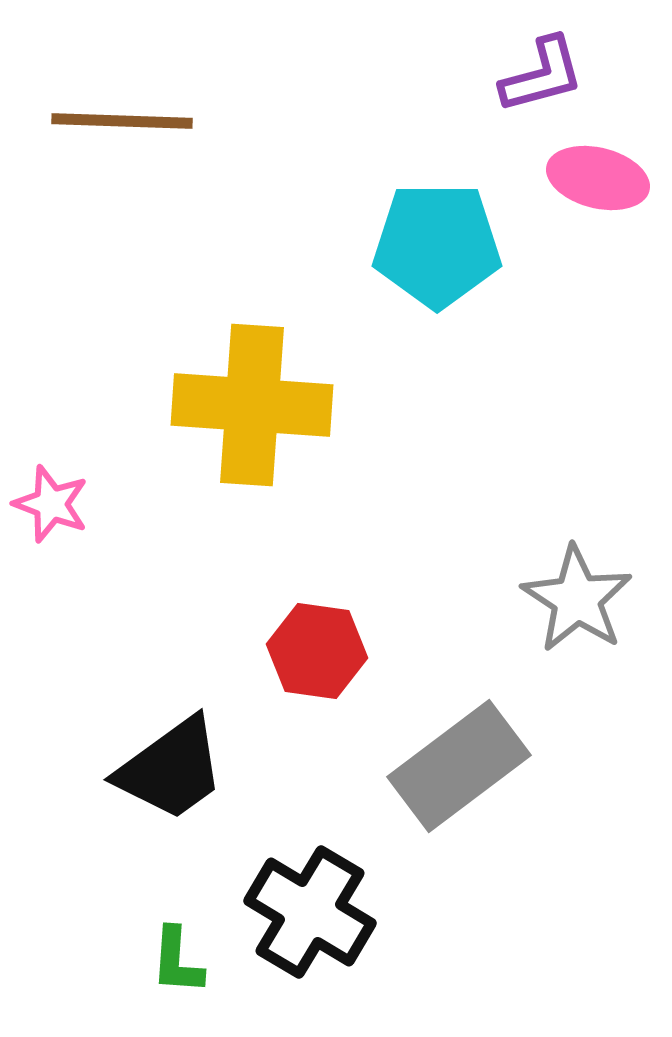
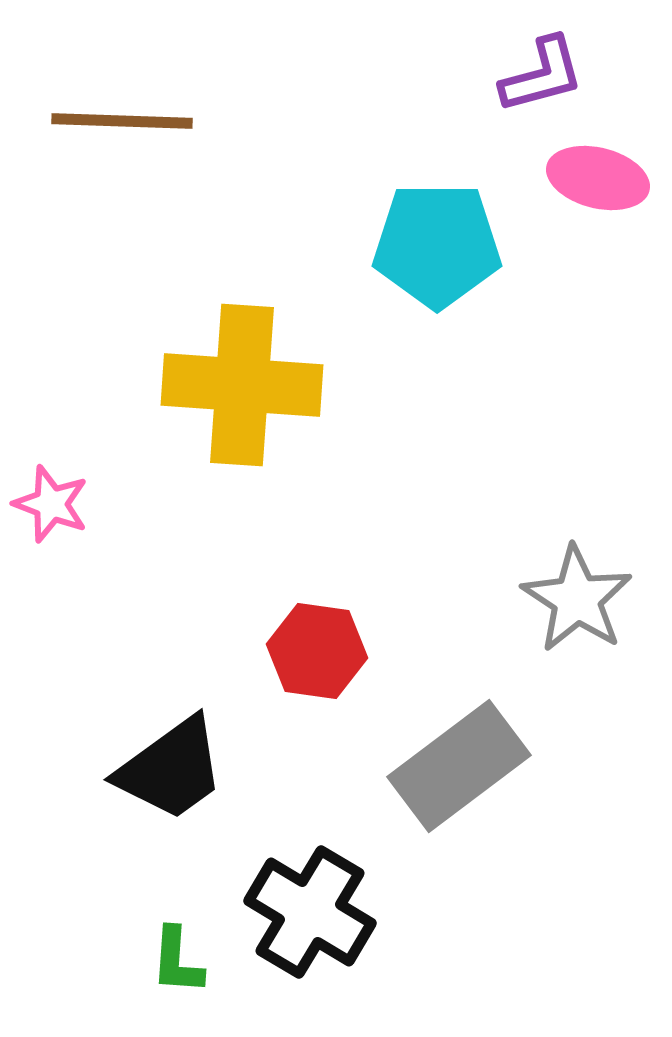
yellow cross: moved 10 px left, 20 px up
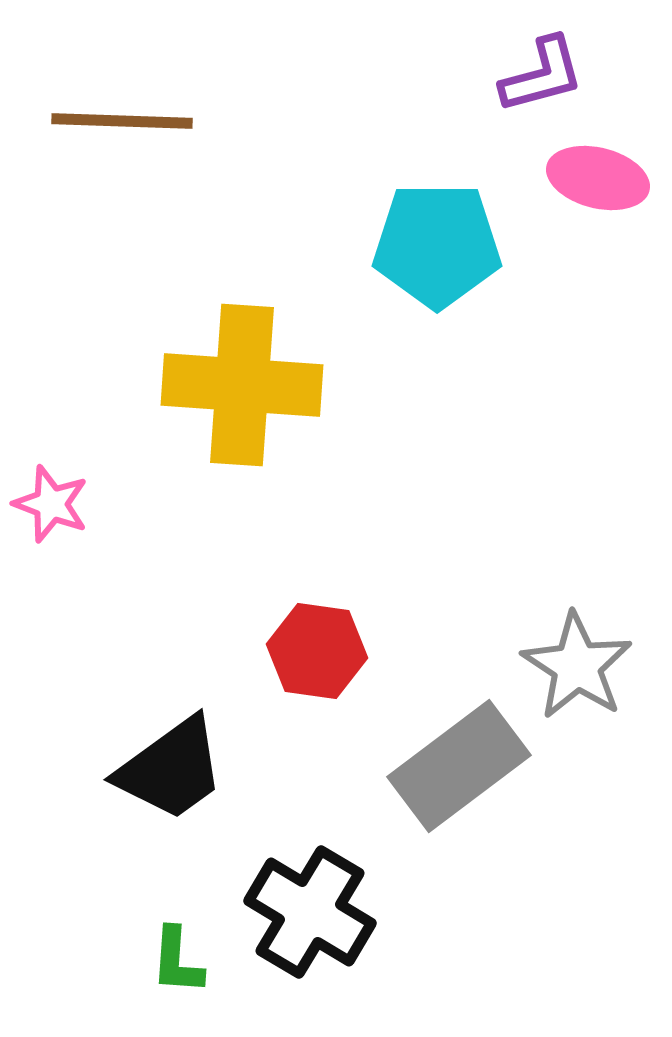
gray star: moved 67 px down
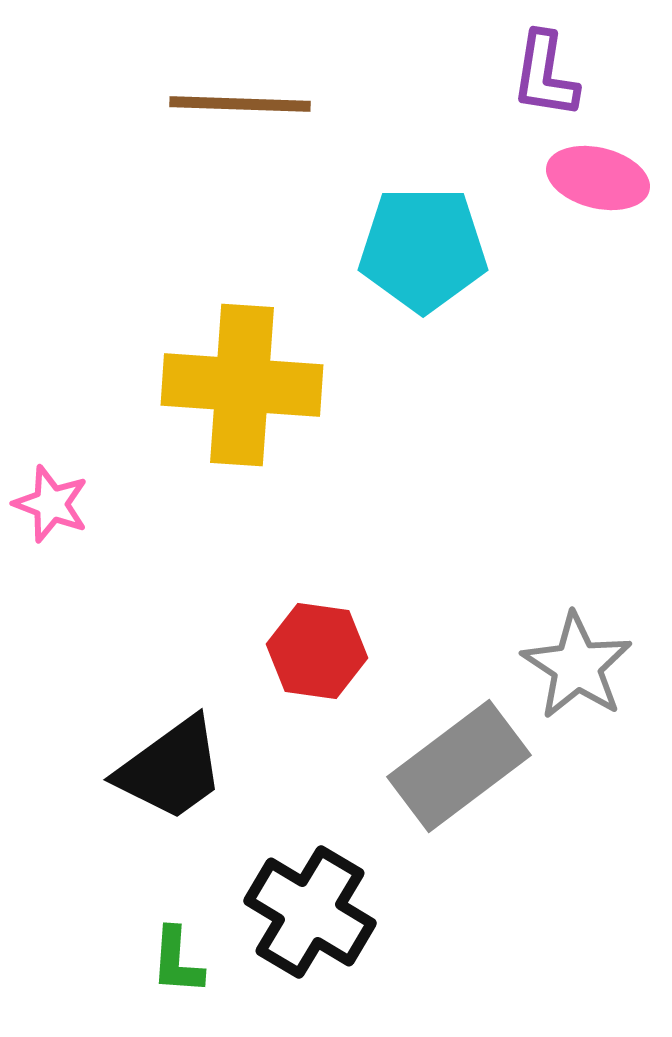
purple L-shape: moved 3 px right; rotated 114 degrees clockwise
brown line: moved 118 px right, 17 px up
cyan pentagon: moved 14 px left, 4 px down
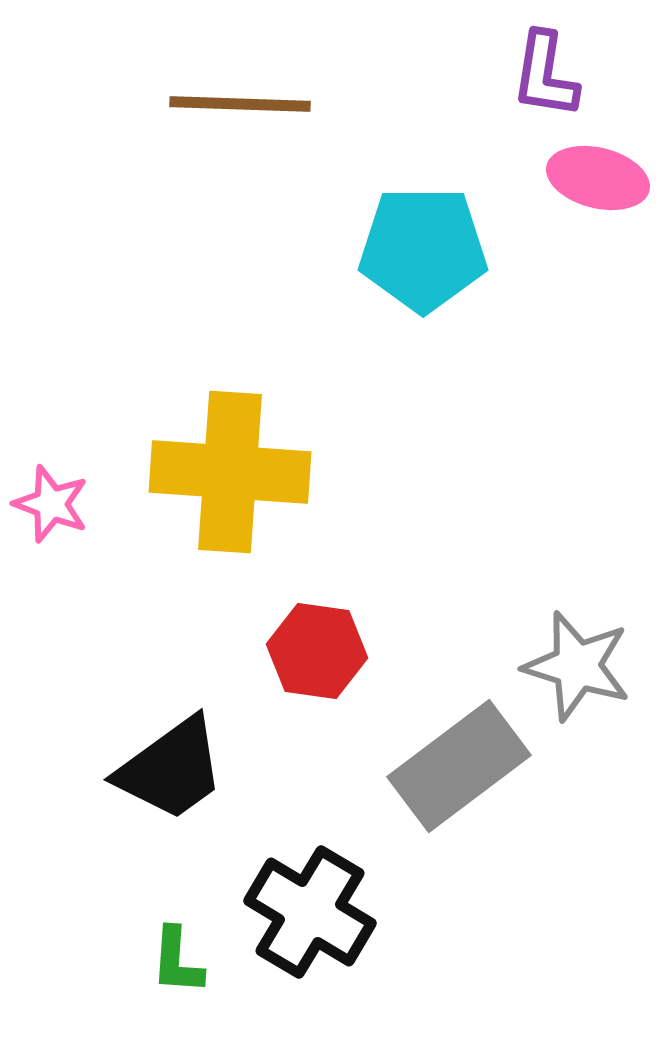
yellow cross: moved 12 px left, 87 px down
gray star: rotated 16 degrees counterclockwise
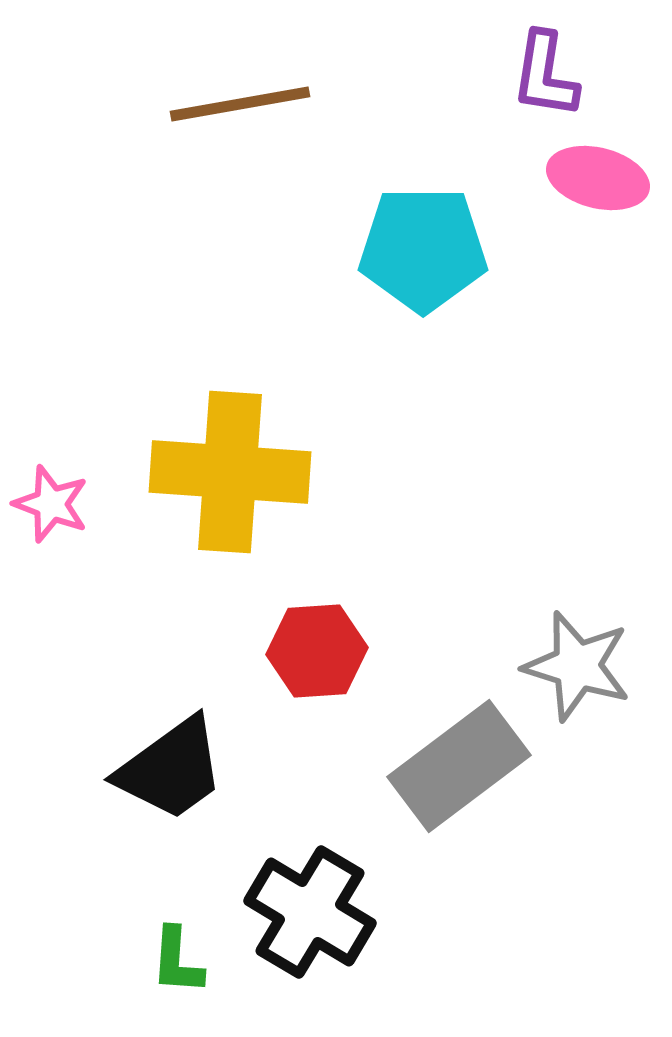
brown line: rotated 12 degrees counterclockwise
red hexagon: rotated 12 degrees counterclockwise
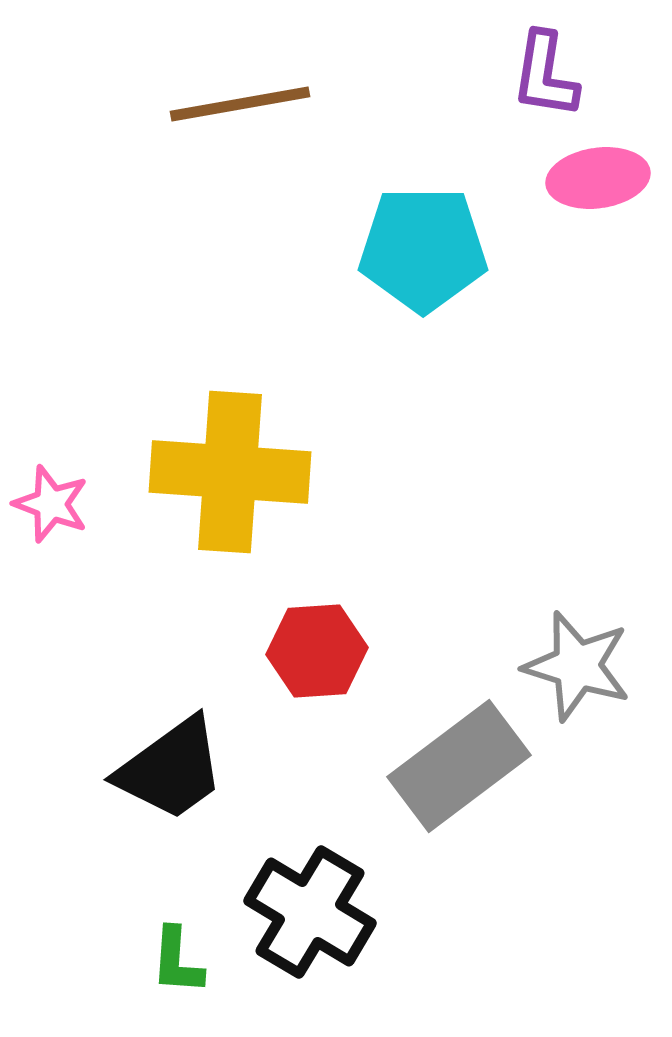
pink ellipse: rotated 22 degrees counterclockwise
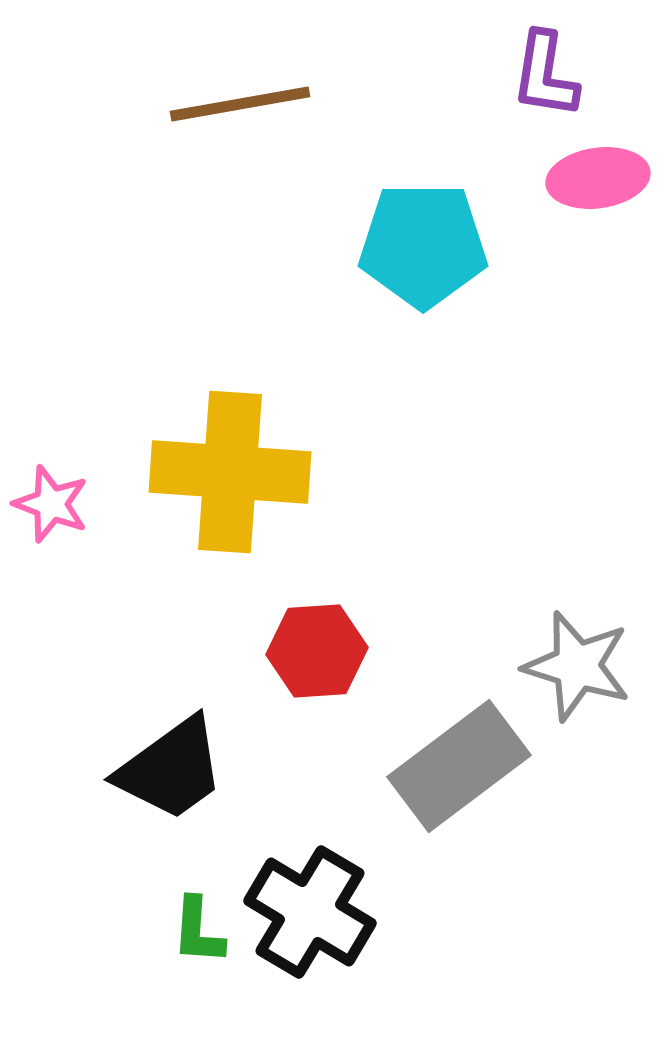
cyan pentagon: moved 4 px up
green L-shape: moved 21 px right, 30 px up
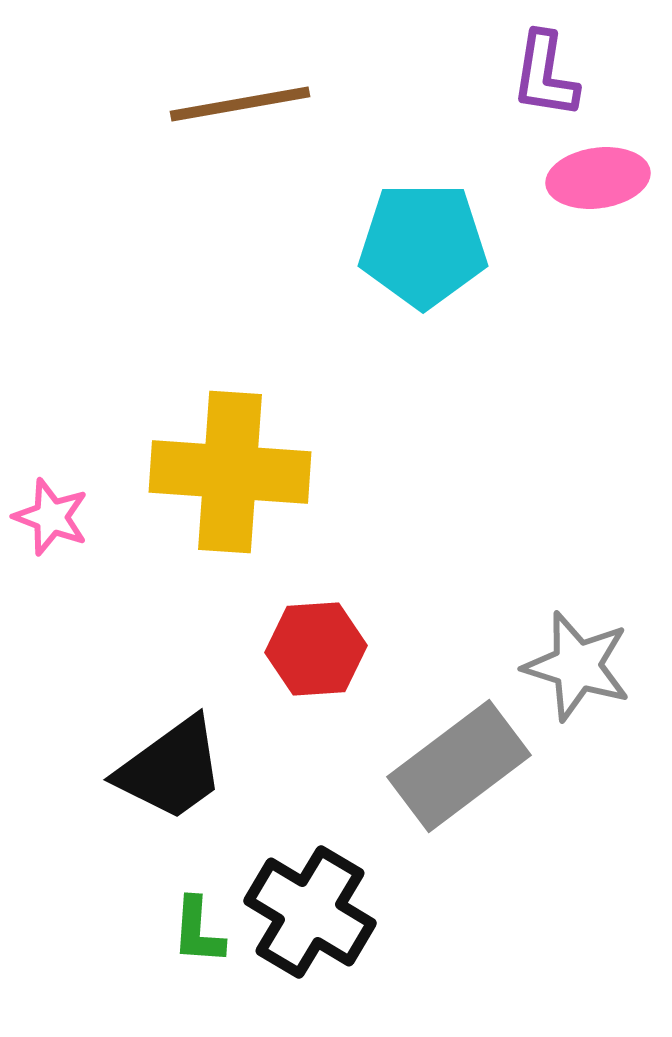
pink star: moved 13 px down
red hexagon: moved 1 px left, 2 px up
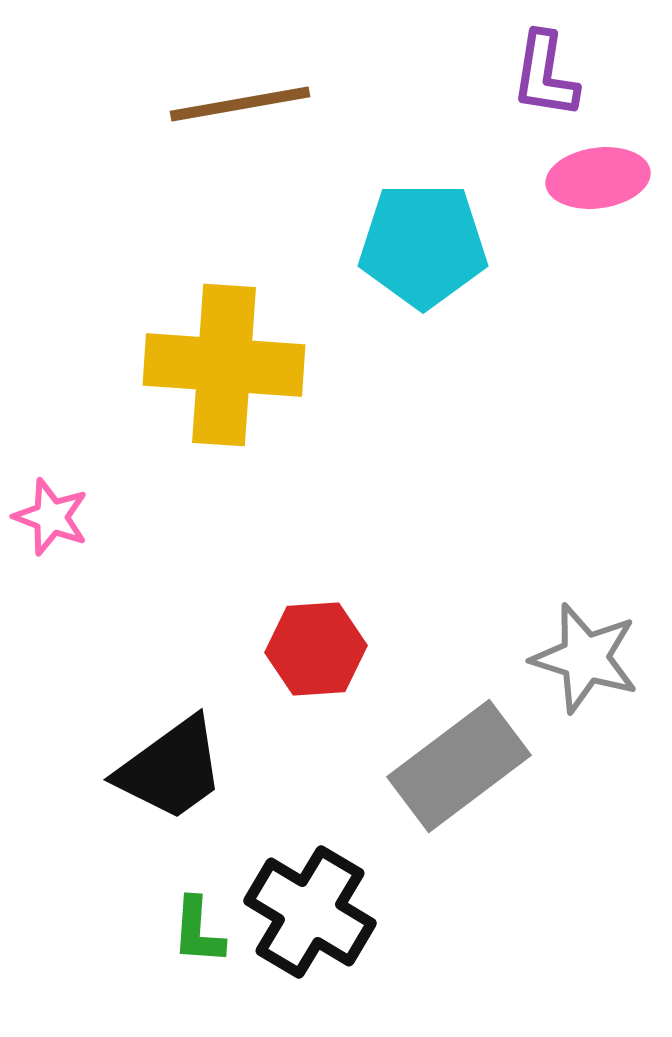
yellow cross: moved 6 px left, 107 px up
gray star: moved 8 px right, 8 px up
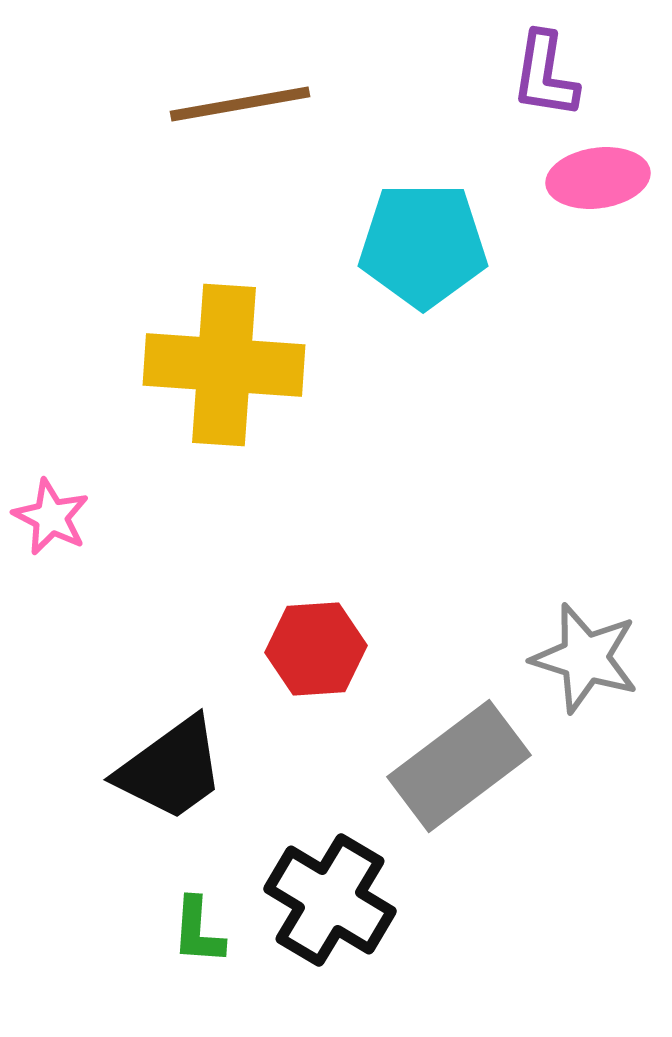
pink star: rotated 6 degrees clockwise
black cross: moved 20 px right, 12 px up
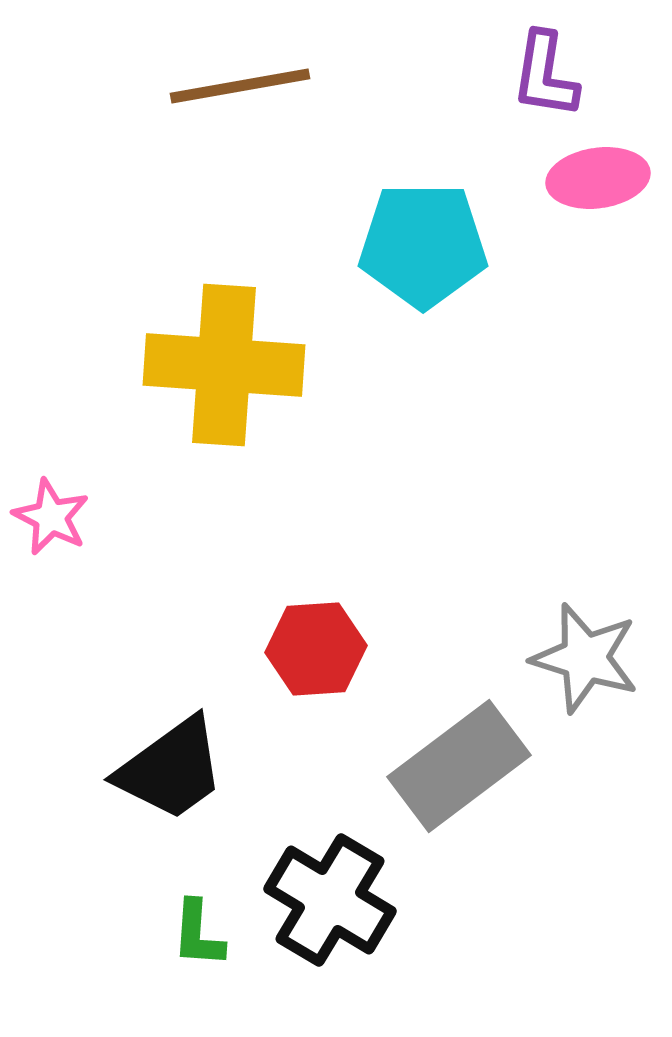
brown line: moved 18 px up
green L-shape: moved 3 px down
